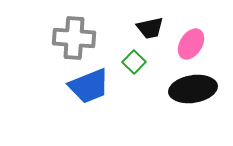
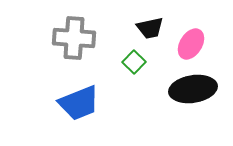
blue trapezoid: moved 10 px left, 17 px down
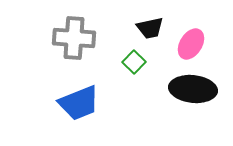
black ellipse: rotated 15 degrees clockwise
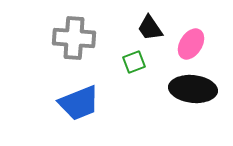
black trapezoid: rotated 68 degrees clockwise
green square: rotated 25 degrees clockwise
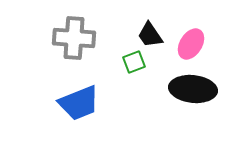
black trapezoid: moved 7 px down
